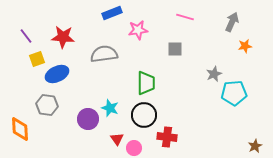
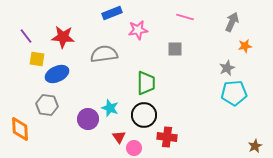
yellow square: rotated 28 degrees clockwise
gray star: moved 13 px right, 6 px up
red triangle: moved 2 px right, 2 px up
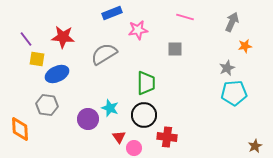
purple line: moved 3 px down
gray semicircle: rotated 24 degrees counterclockwise
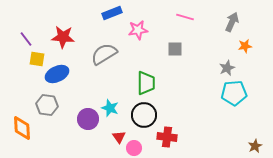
orange diamond: moved 2 px right, 1 px up
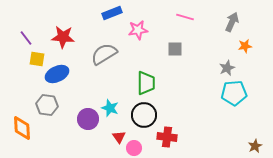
purple line: moved 1 px up
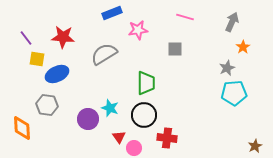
orange star: moved 2 px left, 1 px down; rotated 24 degrees counterclockwise
red cross: moved 1 px down
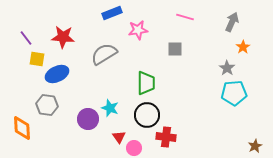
gray star: rotated 14 degrees counterclockwise
black circle: moved 3 px right
red cross: moved 1 px left, 1 px up
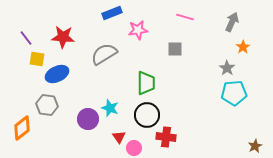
orange diamond: rotated 55 degrees clockwise
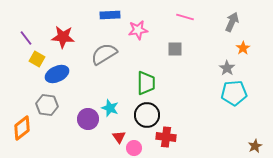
blue rectangle: moved 2 px left, 2 px down; rotated 18 degrees clockwise
orange star: moved 1 px down
yellow square: rotated 21 degrees clockwise
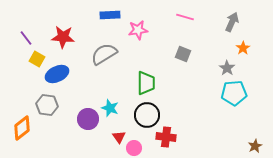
gray square: moved 8 px right, 5 px down; rotated 21 degrees clockwise
